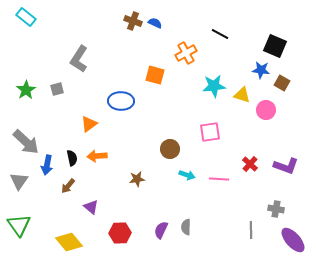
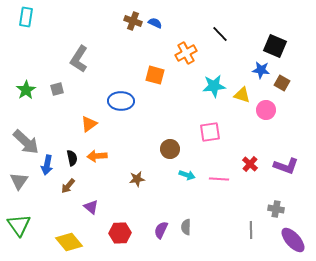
cyan rectangle: rotated 60 degrees clockwise
black line: rotated 18 degrees clockwise
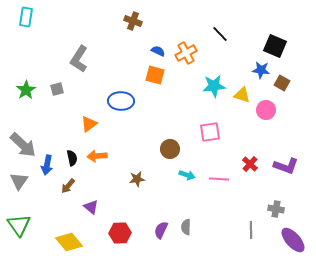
blue semicircle: moved 3 px right, 28 px down
gray arrow: moved 3 px left, 3 px down
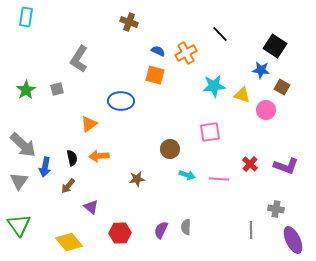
brown cross: moved 4 px left, 1 px down
black square: rotated 10 degrees clockwise
brown square: moved 4 px down
orange arrow: moved 2 px right
blue arrow: moved 2 px left, 2 px down
purple ellipse: rotated 16 degrees clockwise
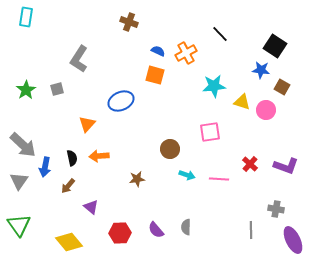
yellow triangle: moved 7 px down
blue ellipse: rotated 25 degrees counterclockwise
orange triangle: moved 2 px left; rotated 12 degrees counterclockwise
purple semicircle: moved 5 px left; rotated 66 degrees counterclockwise
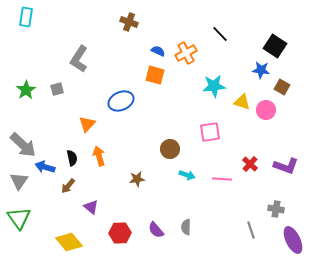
orange arrow: rotated 78 degrees clockwise
blue arrow: rotated 96 degrees clockwise
pink line: moved 3 px right
green triangle: moved 7 px up
gray line: rotated 18 degrees counterclockwise
